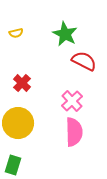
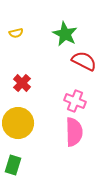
pink cross: moved 3 px right; rotated 25 degrees counterclockwise
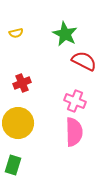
red cross: rotated 24 degrees clockwise
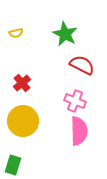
red semicircle: moved 2 px left, 4 px down
red cross: rotated 18 degrees counterclockwise
yellow circle: moved 5 px right, 2 px up
pink semicircle: moved 5 px right, 1 px up
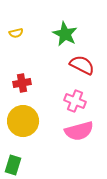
red cross: rotated 30 degrees clockwise
pink semicircle: rotated 76 degrees clockwise
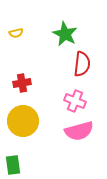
red semicircle: moved 1 px up; rotated 70 degrees clockwise
green rectangle: rotated 24 degrees counterclockwise
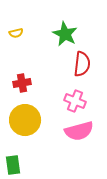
yellow circle: moved 2 px right, 1 px up
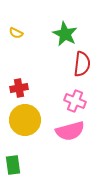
yellow semicircle: rotated 40 degrees clockwise
red cross: moved 3 px left, 5 px down
pink semicircle: moved 9 px left
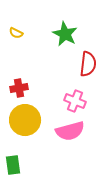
red semicircle: moved 6 px right
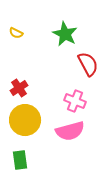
red semicircle: rotated 35 degrees counterclockwise
red cross: rotated 24 degrees counterclockwise
green rectangle: moved 7 px right, 5 px up
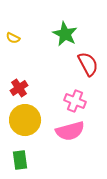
yellow semicircle: moved 3 px left, 5 px down
